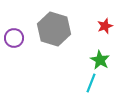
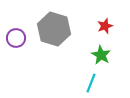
purple circle: moved 2 px right
green star: moved 1 px right, 5 px up
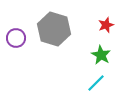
red star: moved 1 px right, 1 px up
cyan line: moved 5 px right; rotated 24 degrees clockwise
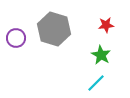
red star: rotated 14 degrees clockwise
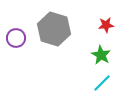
cyan line: moved 6 px right
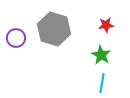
cyan line: rotated 36 degrees counterclockwise
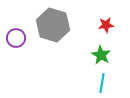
gray hexagon: moved 1 px left, 4 px up
